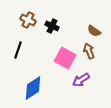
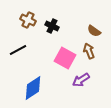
black line: rotated 42 degrees clockwise
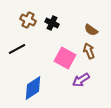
black cross: moved 3 px up
brown semicircle: moved 3 px left, 1 px up
black line: moved 1 px left, 1 px up
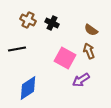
black line: rotated 18 degrees clockwise
blue diamond: moved 5 px left
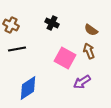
brown cross: moved 17 px left, 5 px down
purple arrow: moved 1 px right, 2 px down
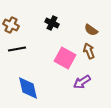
blue diamond: rotated 70 degrees counterclockwise
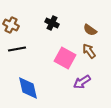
brown semicircle: moved 1 px left
brown arrow: rotated 14 degrees counterclockwise
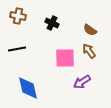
brown cross: moved 7 px right, 9 px up; rotated 14 degrees counterclockwise
pink square: rotated 30 degrees counterclockwise
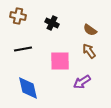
black line: moved 6 px right
pink square: moved 5 px left, 3 px down
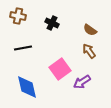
black line: moved 1 px up
pink square: moved 8 px down; rotated 35 degrees counterclockwise
blue diamond: moved 1 px left, 1 px up
